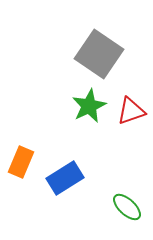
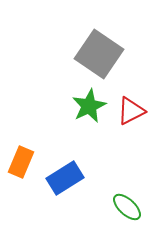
red triangle: rotated 8 degrees counterclockwise
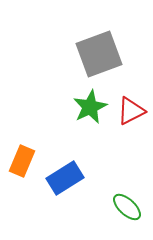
gray square: rotated 36 degrees clockwise
green star: moved 1 px right, 1 px down
orange rectangle: moved 1 px right, 1 px up
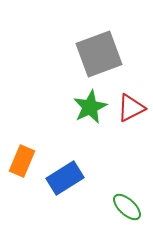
red triangle: moved 3 px up
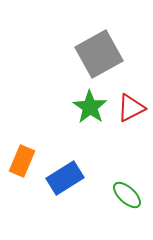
gray square: rotated 9 degrees counterclockwise
green star: rotated 12 degrees counterclockwise
green ellipse: moved 12 px up
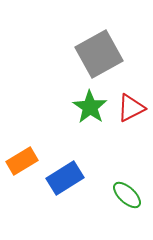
orange rectangle: rotated 36 degrees clockwise
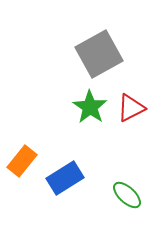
orange rectangle: rotated 20 degrees counterclockwise
